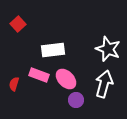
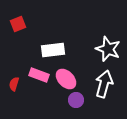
red square: rotated 21 degrees clockwise
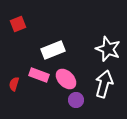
white rectangle: rotated 15 degrees counterclockwise
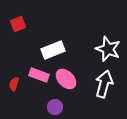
purple circle: moved 21 px left, 7 px down
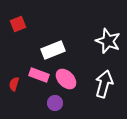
white star: moved 8 px up
purple circle: moved 4 px up
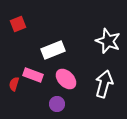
pink rectangle: moved 6 px left
purple circle: moved 2 px right, 1 px down
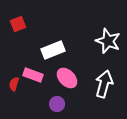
pink ellipse: moved 1 px right, 1 px up
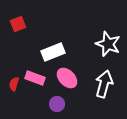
white star: moved 3 px down
white rectangle: moved 2 px down
pink rectangle: moved 2 px right, 3 px down
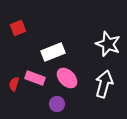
red square: moved 4 px down
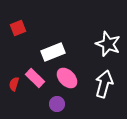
pink rectangle: rotated 24 degrees clockwise
